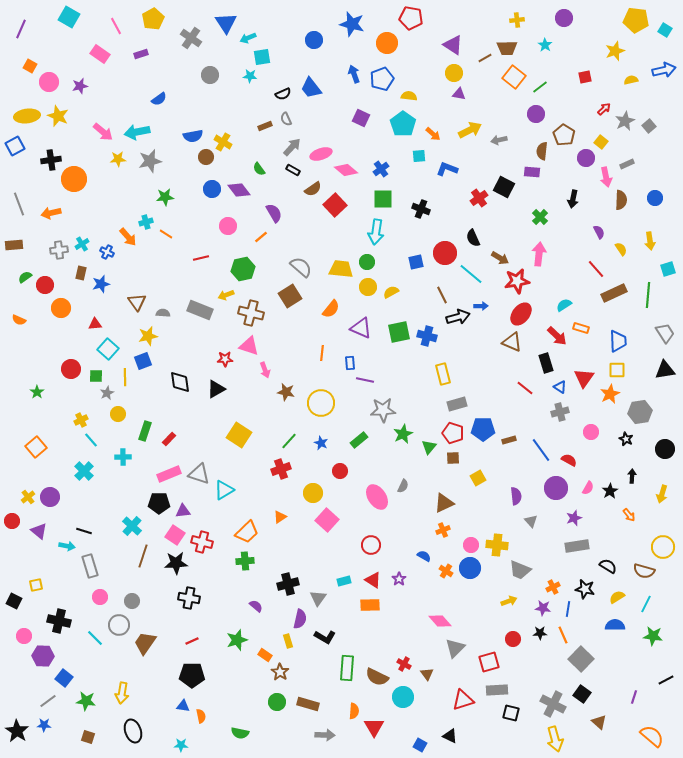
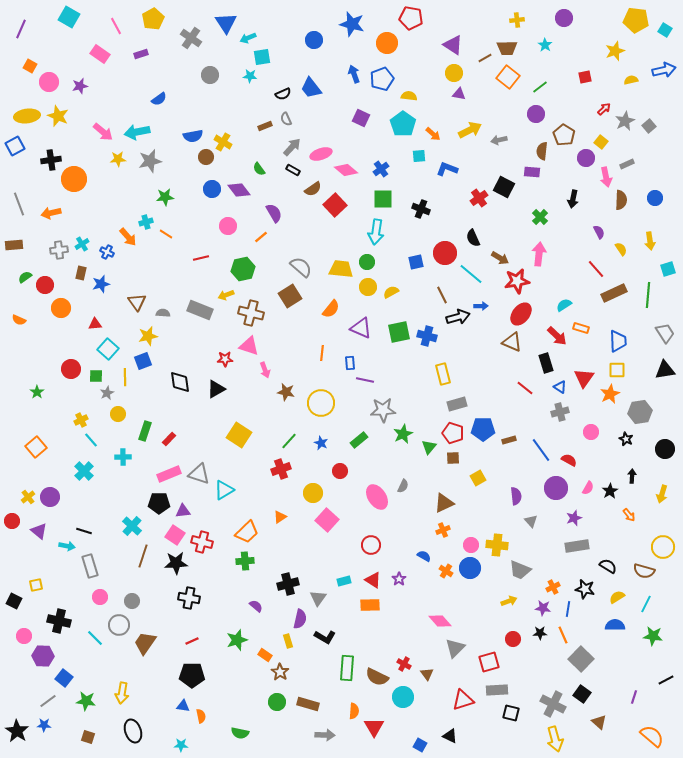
orange square at (514, 77): moved 6 px left
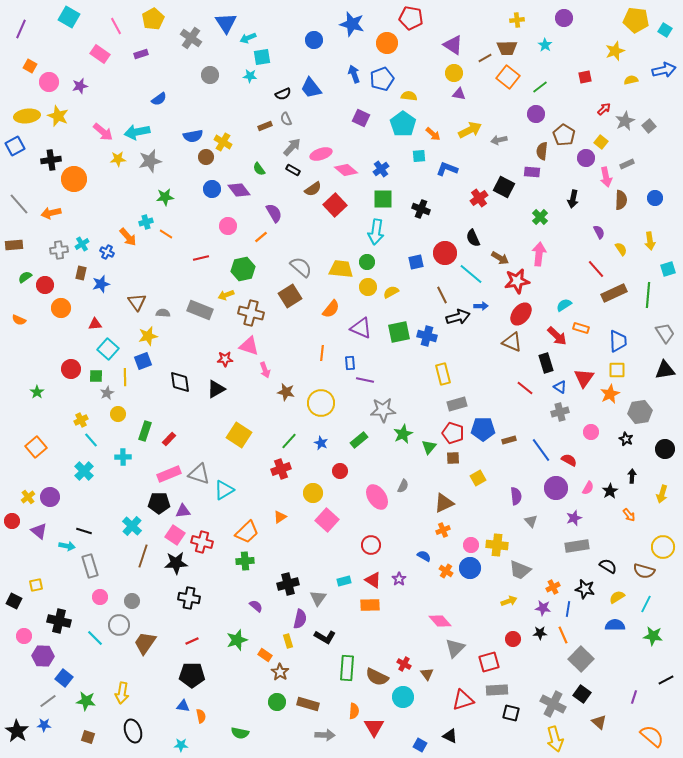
gray line at (19, 204): rotated 20 degrees counterclockwise
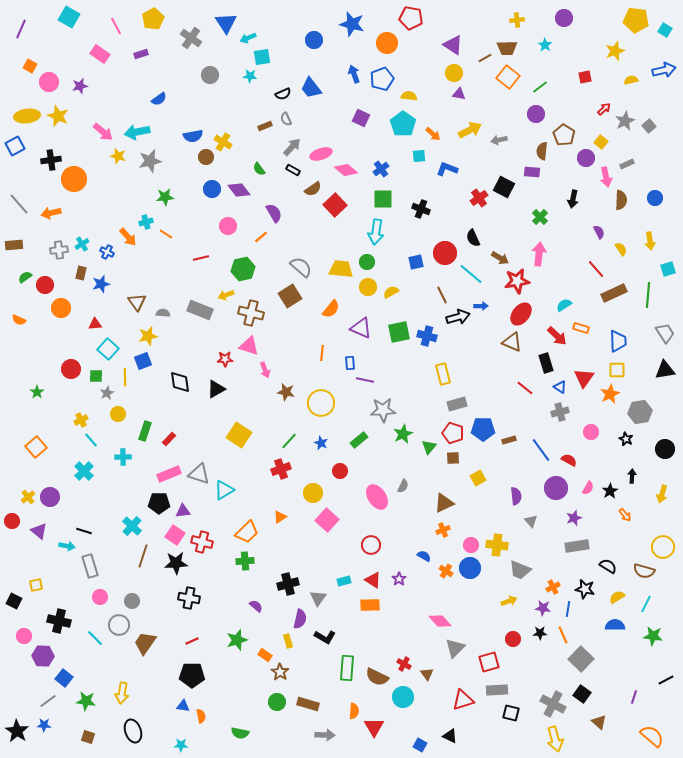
yellow star at (118, 159): moved 3 px up; rotated 21 degrees clockwise
orange arrow at (629, 515): moved 4 px left
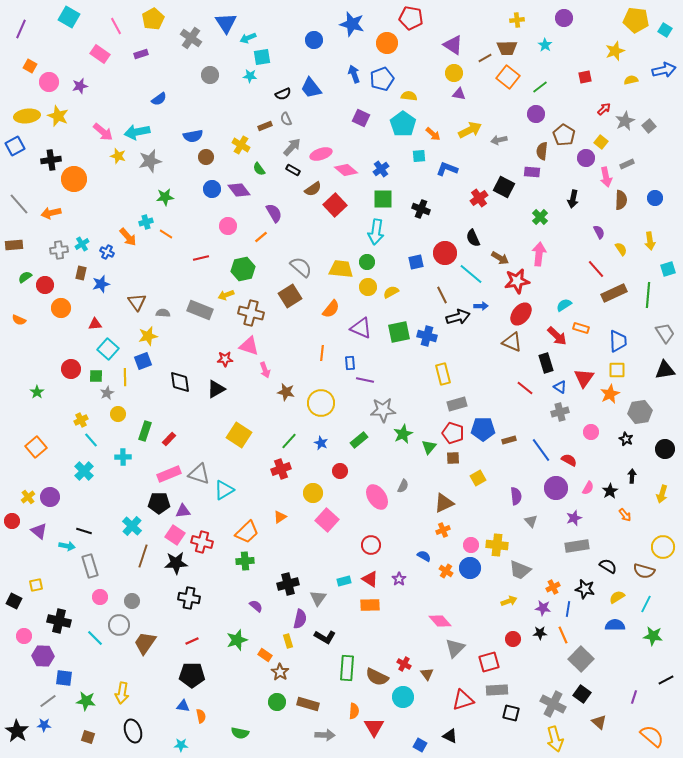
yellow cross at (223, 142): moved 18 px right, 3 px down
red triangle at (373, 580): moved 3 px left, 1 px up
blue square at (64, 678): rotated 30 degrees counterclockwise
